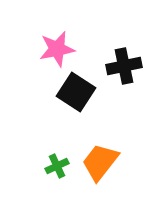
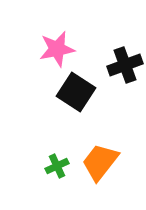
black cross: moved 1 px right, 1 px up; rotated 8 degrees counterclockwise
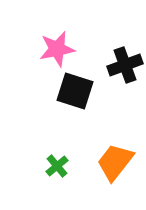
black square: moved 1 px left, 1 px up; rotated 15 degrees counterclockwise
orange trapezoid: moved 15 px right
green cross: rotated 15 degrees counterclockwise
